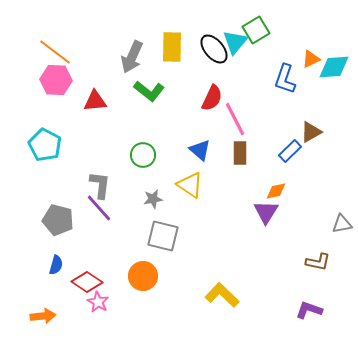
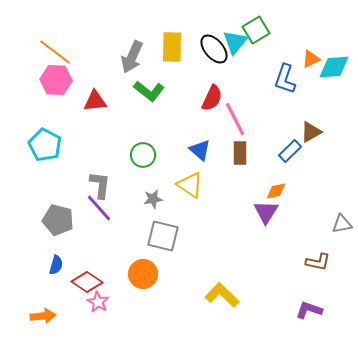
orange circle: moved 2 px up
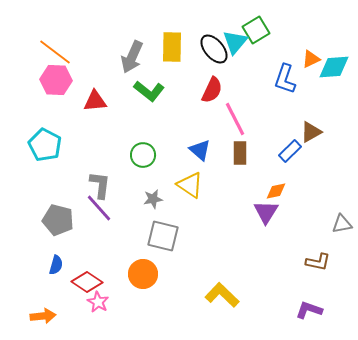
red semicircle: moved 8 px up
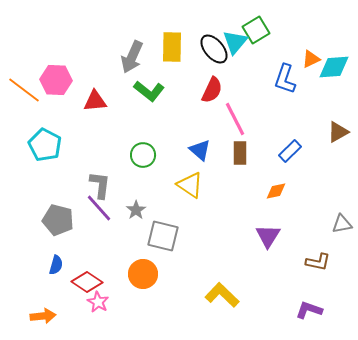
orange line: moved 31 px left, 38 px down
brown triangle: moved 27 px right
gray star: moved 17 px left, 11 px down; rotated 24 degrees counterclockwise
purple triangle: moved 2 px right, 24 px down
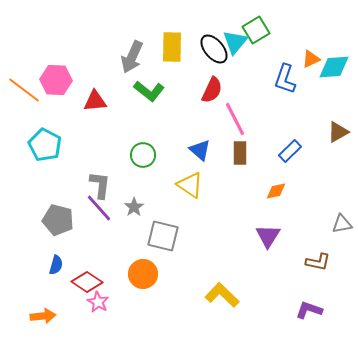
gray star: moved 2 px left, 3 px up
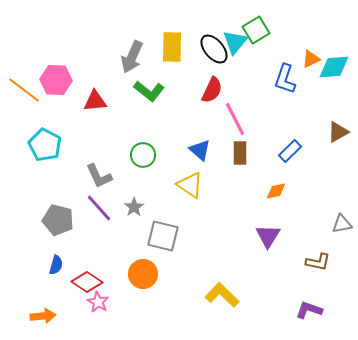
gray L-shape: moved 1 px left, 9 px up; rotated 148 degrees clockwise
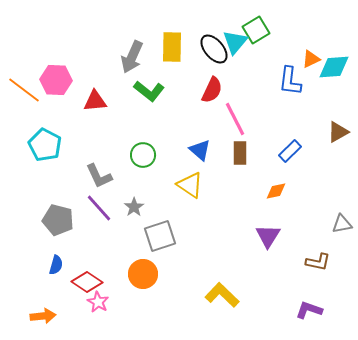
blue L-shape: moved 5 px right, 2 px down; rotated 12 degrees counterclockwise
gray square: moved 3 px left; rotated 32 degrees counterclockwise
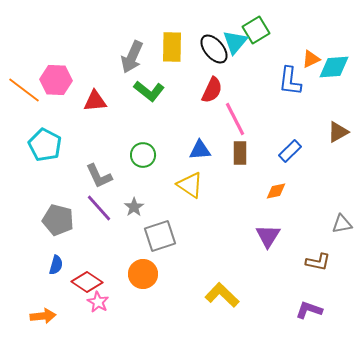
blue triangle: rotated 45 degrees counterclockwise
